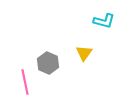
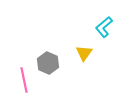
cyan L-shape: moved 6 px down; rotated 125 degrees clockwise
pink line: moved 1 px left, 2 px up
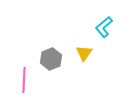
gray hexagon: moved 3 px right, 4 px up; rotated 15 degrees clockwise
pink line: rotated 15 degrees clockwise
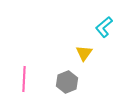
gray hexagon: moved 16 px right, 23 px down
pink line: moved 1 px up
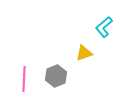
yellow triangle: rotated 36 degrees clockwise
gray hexagon: moved 11 px left, 6 px up
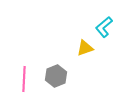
yellow triangle: moved 1 px right, 5 px up
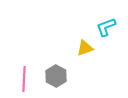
cyan L-shape: moved 2 px right; rotated 20 degrees clockwise
gray hexagon: rotated 10 degrees counterclockwise
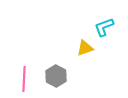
cyan L-shape: moved 2 px left
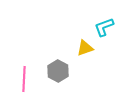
gray hexagon: moved 2 px right, 5 px up
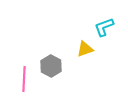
yellow triangle: moved 1 px down
gray hexagon: moved 7 px left, 5 px up
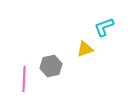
gray hexagon: rotated 20 degrees clockwise
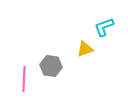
gray hexagon: rotated 20 degrees clockwise
